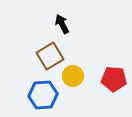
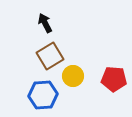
black arrow: moved 17 px left, 1 px up
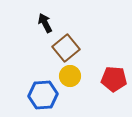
brown square: moved 16 px right, 8 px up; rotated 8 degrees counterclockwise
yellow circle: moved 3 px left
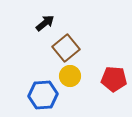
black arrow: rotated 78 degrees clockwise
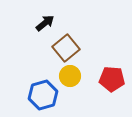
red pentagon: moved 2 px left
blue hexagon: rotated 12 degrees counterclockwise
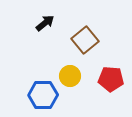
brown square: moved 19 px right, 8 px up
red pentagon: moved 1 px left
blue hexagon: rotated 16 degrees clockwise
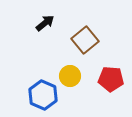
blue hexagon: rotated 24 degrees clockwise
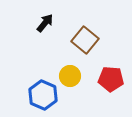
black arrow: rotated 12 degrees counterclockwise
brown square: rotated 12 degrees counterclockwise
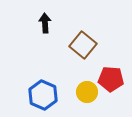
black arrow: rotated 42 degrees counterclockwise
brown square: moved 2 px left, 5 px down
yellow circle: moved 17 px right, 16 px down
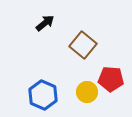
black arrow: rotated 54 degrees clockwise
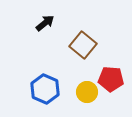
blue hexagon: moved 2 px right, 6 px up
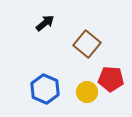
brown square: moved 4 px right, 1 px up
